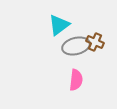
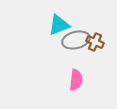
cyan triangle: rotated 15 degrees clockwise
gray ellipse: moved 6 px up
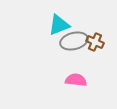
gray ellipse: moved 2 px left, 1 px down
pink semicircle: rotated 90 degrees counterclockwise
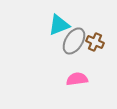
gray ellipse: rotated 44 degrees counterclockwise
pink semicircle: moved 1 px right, 1 px up; rotated 15 degrees counterclockwise
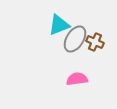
gray ellipse: moved 1 px right, 2 px up
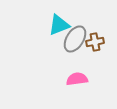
brown cross: rotated 36 degrees counterclockwise
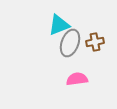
gray ellipse: moved 5 px left, 4 px down; rotated 12 degrees counterclockwise
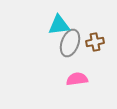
cyan triangle: rotated 15 degrees clockwise
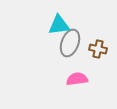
brown cross: moved 3 px right, 7 px down; rotated 24 degrees clockwise
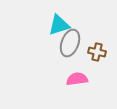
cyan triangle: rotated 10 degrees counterclockwise
brown cross: moved 1 px left, 3 px down
